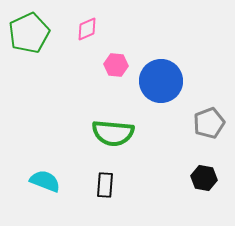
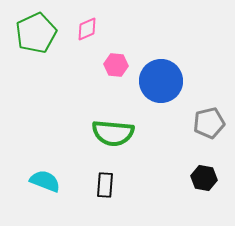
green pentagon: moved 7 px right
gray pentagon: rotated 8 degrees clockwise
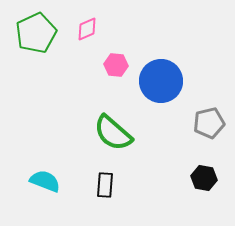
green semicircle: rotated 36 degrees clockwise
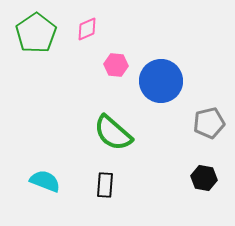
green pentagon: rotated 9 degrees counterclockwise
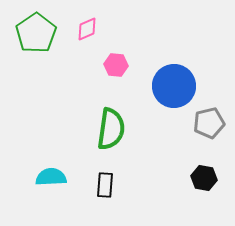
blue circle: moved 13 px right, 5 px down
green semicircle: moved 2 px left, 4 px up; rotated 123 degrees counterclockwise
cyan semicircle: moved 6 px right, 4 px up; rotated 24 degrees counterclockwise
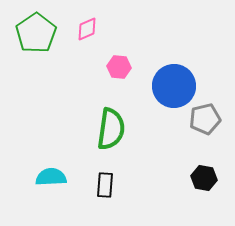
pink hexagon: moved 3 px right, 2 px down
gray pentagon: moved 4 px left, 4 px up
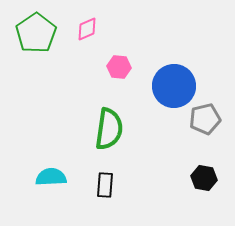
green semicircle: moved 2 px left
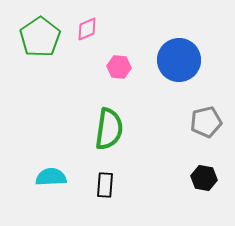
green pentagon: moved 4 px right, 4 px down
blue circle: moved 5 px right, 26 px up
gray pentagon: moved 1 px right, 3 px down
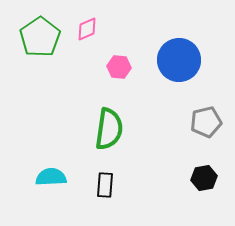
black hexagon: rotated 20 degrees counterclockwise
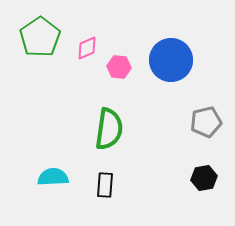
pink diamond: moved 19 px down
blue circle: moved 8 px left
cyan semicircle: moved 2 px right
